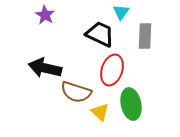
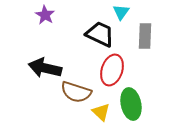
yellow triangle: moved 1 px right
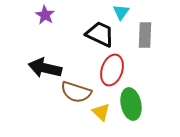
gray rectangle: moved 1 px up
